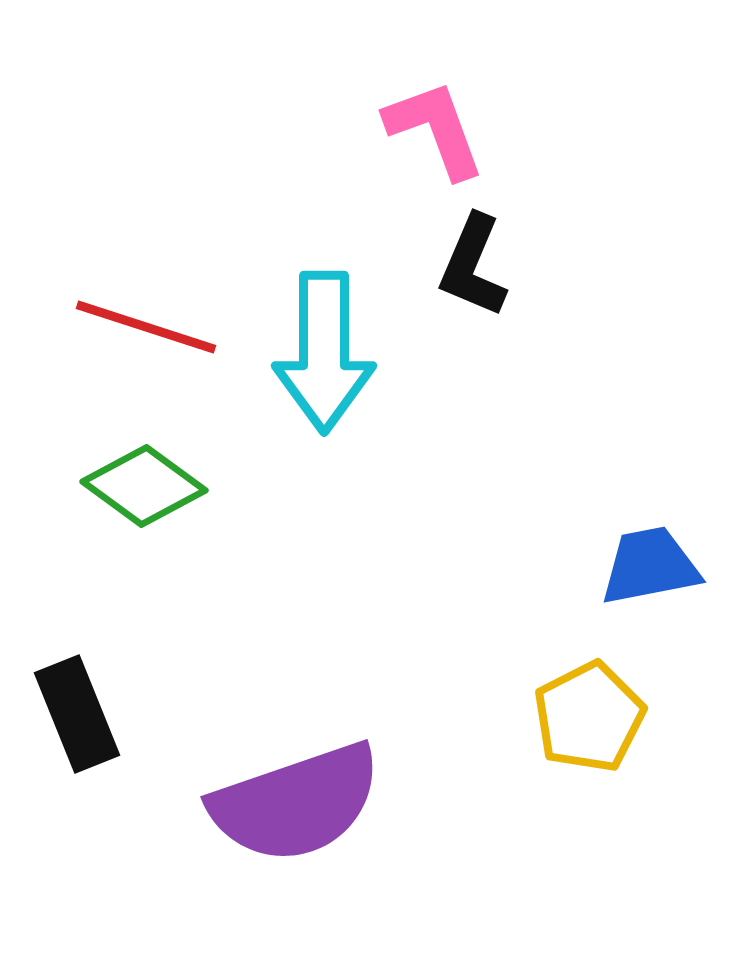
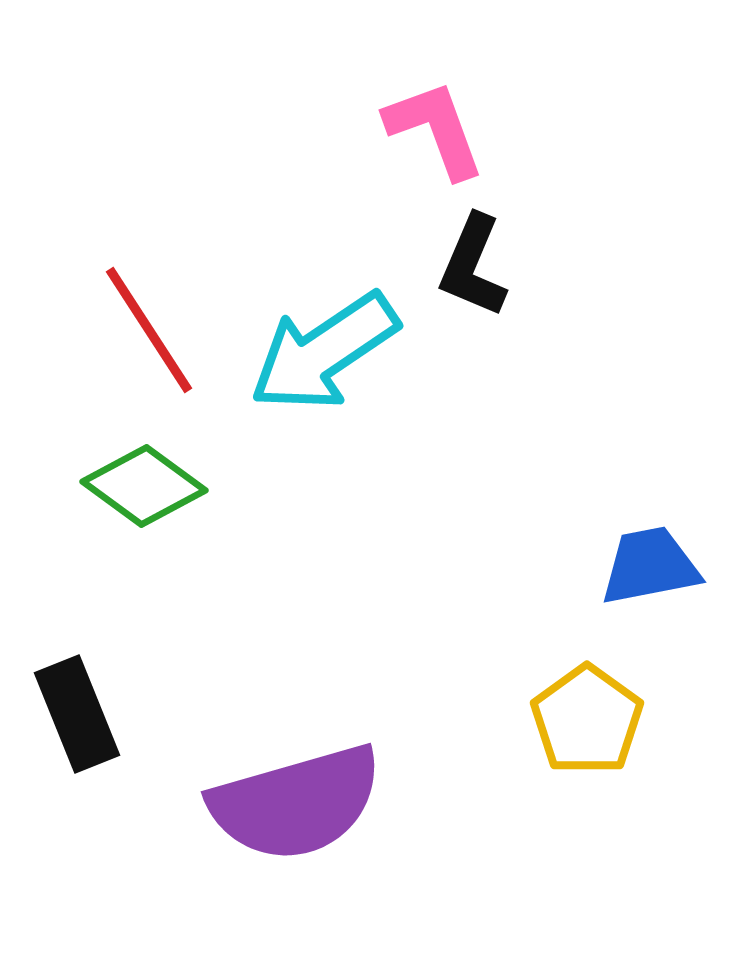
red line: moved 3 px right, 3 px down; rotated 39 degrees clockwise
cyan arrow: rotated 56 degrees clockwise
yellow pentagon: moved 2 px left, 3 px down; rotated 9 degrees counterclockwise
purple semicircle: rotated 3 degrees clockwise
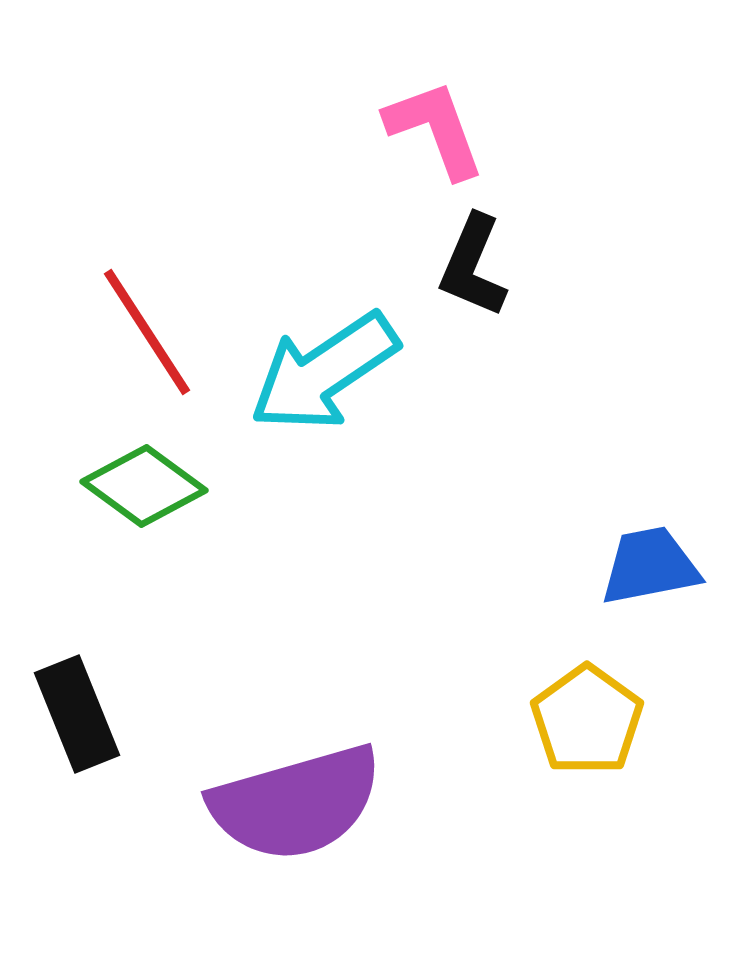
red line: moved 2 px left, 2 px down
cyan arrow: moved 20 px down
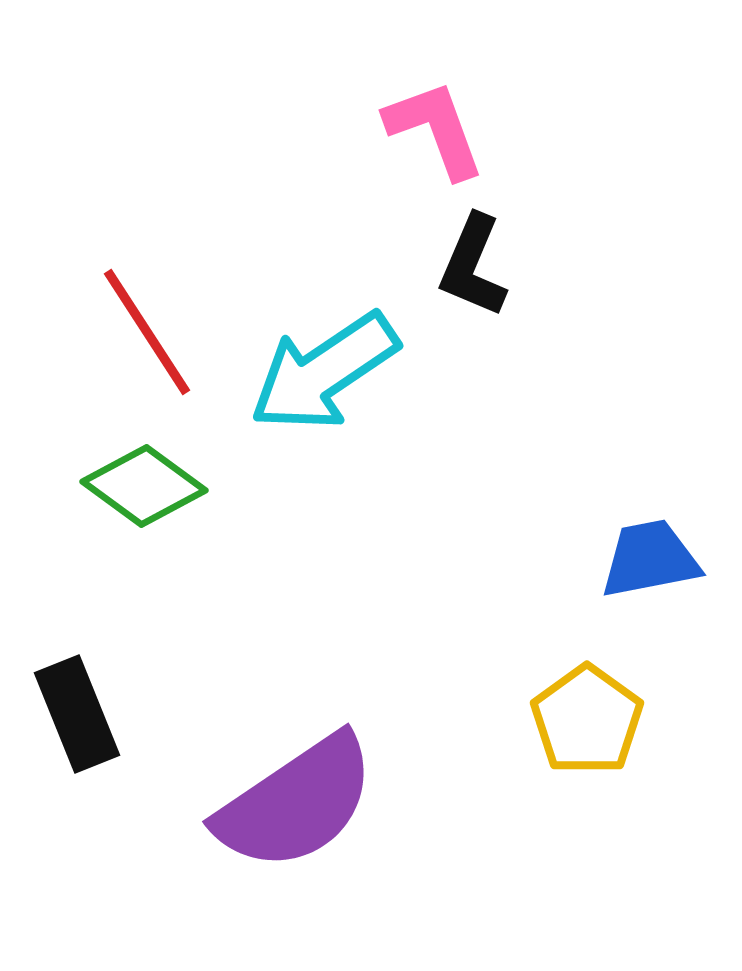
blue trapezoid: moved 7 px up
purple semicircle: rotated 18 degrees counterclockwise
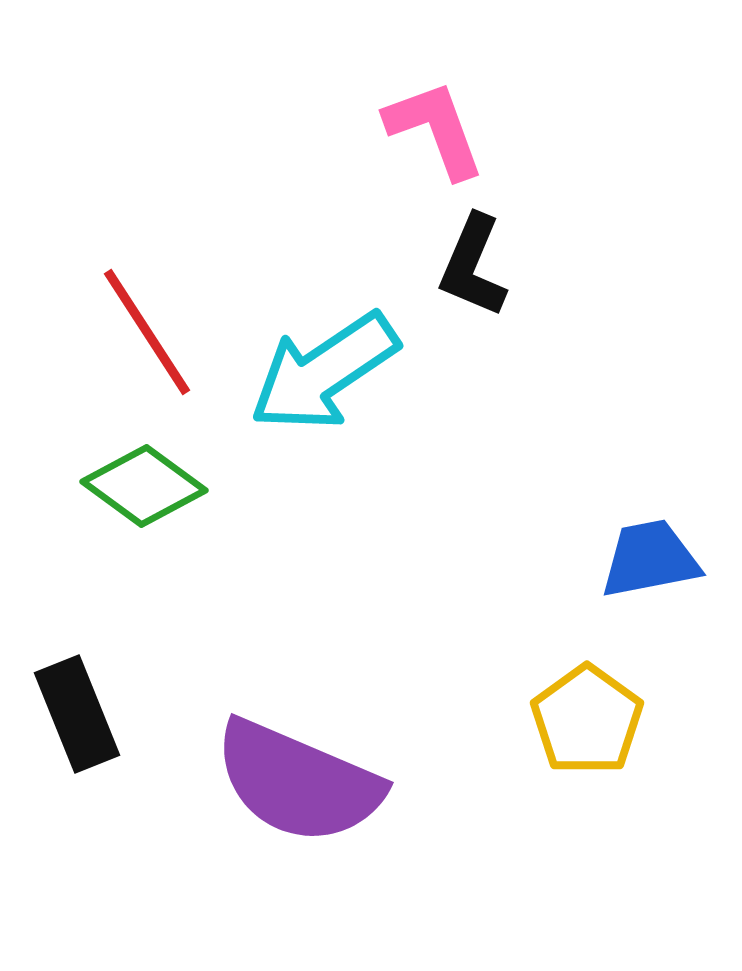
purple semicircle: moved 2 px right, 21 px up; rotated 57 degrees clockwise
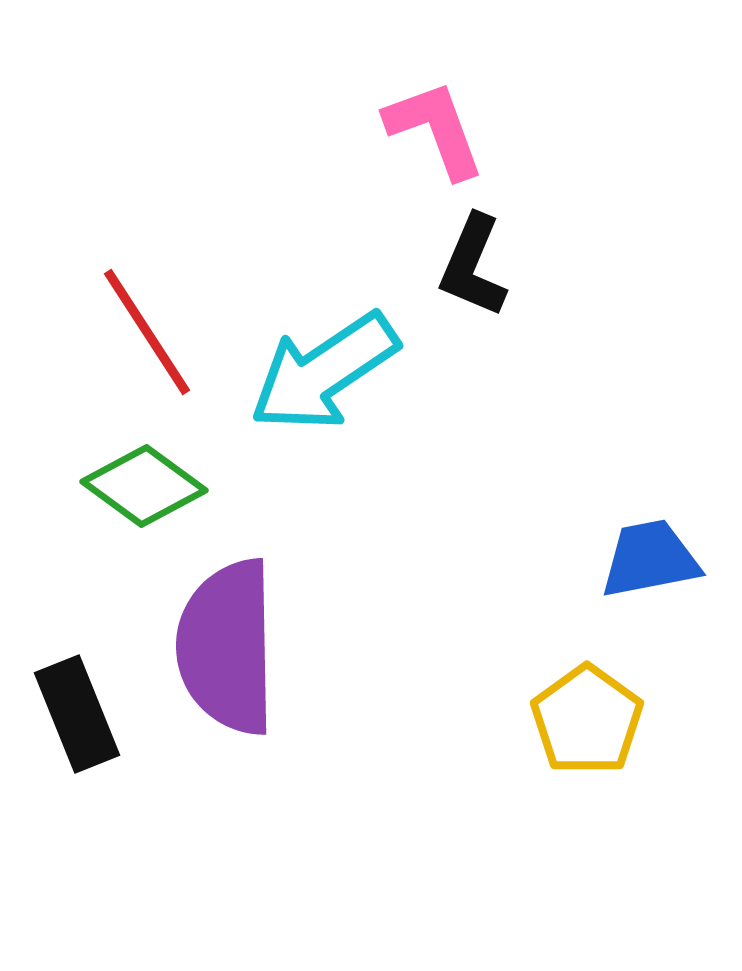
purple semicircle: moved 71 px left, 135 px up; rotated 66 degrees clockwise
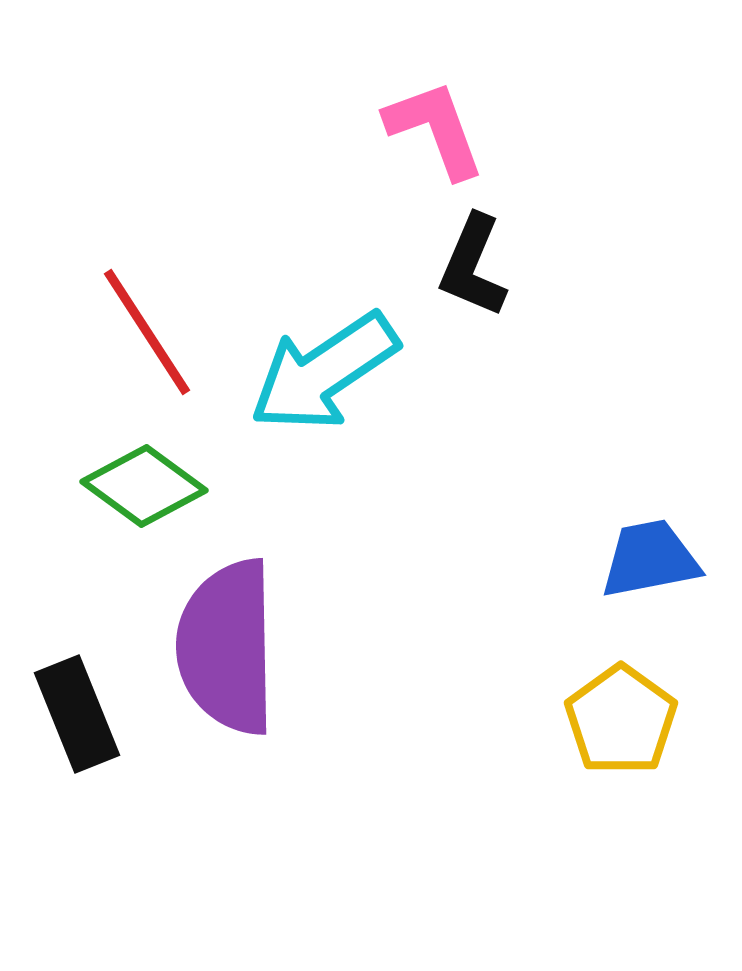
yellow pentagon: moved 34 px right
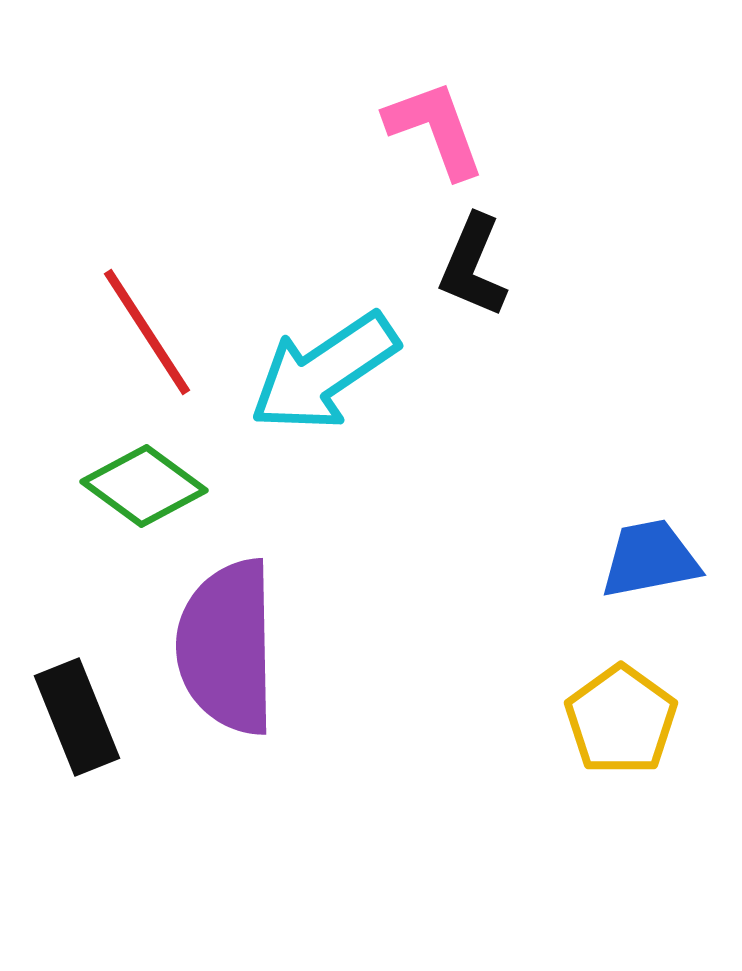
black rectangle: moved 3 px down
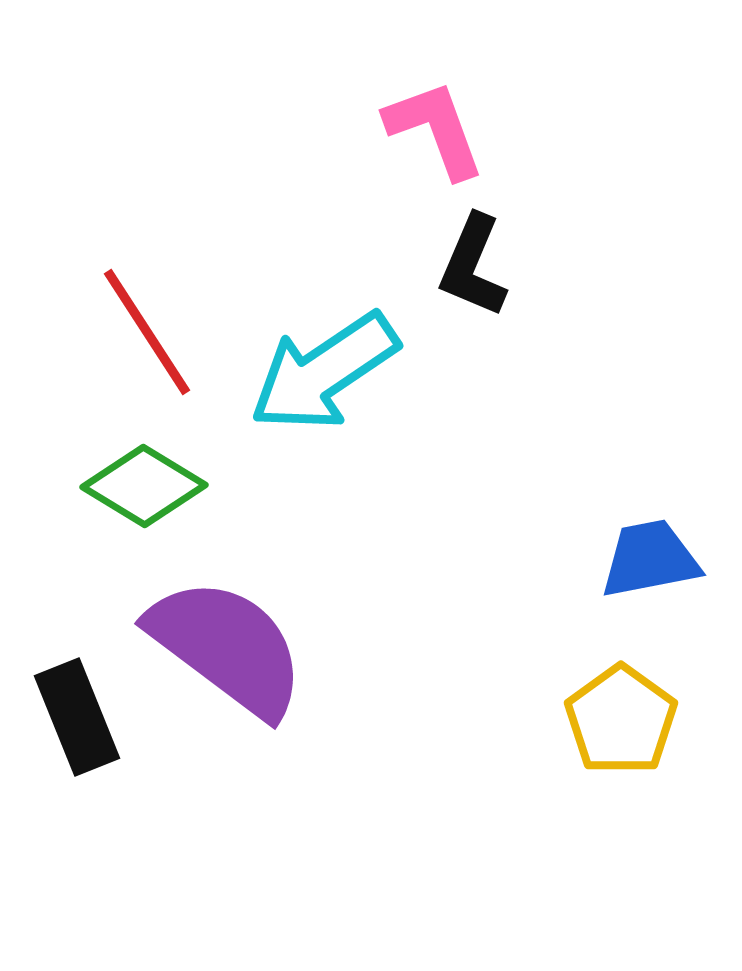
green diamond: rotated 5 degrees counterclockwise
purple semicircle: rotated 128 degrees clockwise
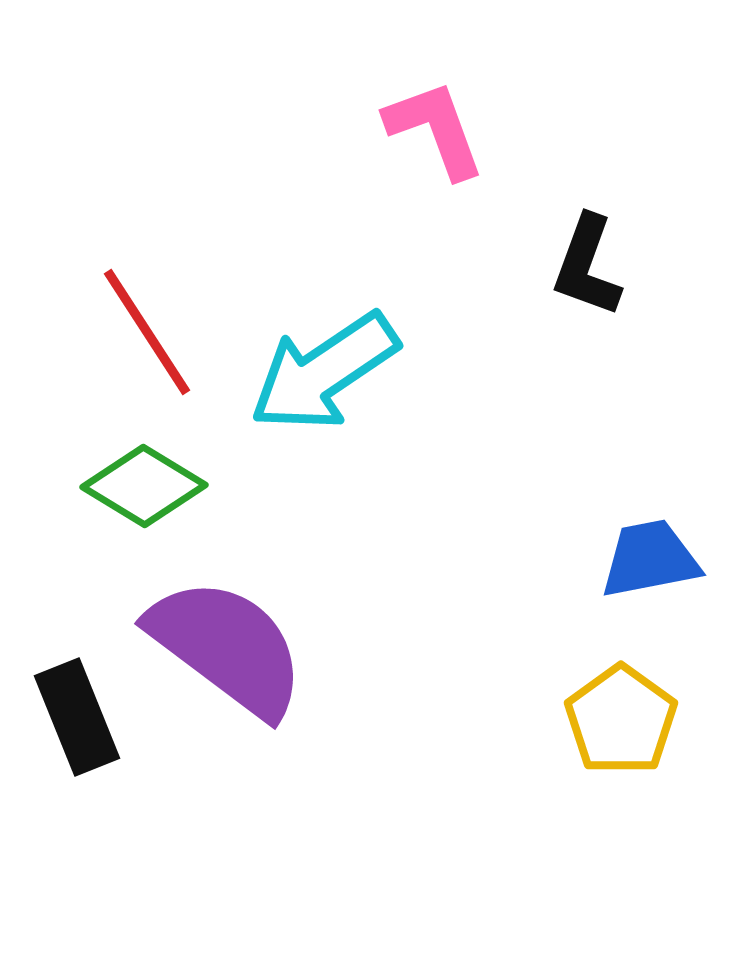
black L-shape: moved 114 px right; rotated 3 degrees counterclockwise
